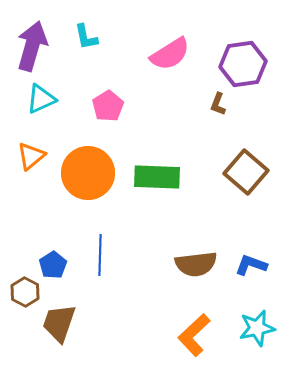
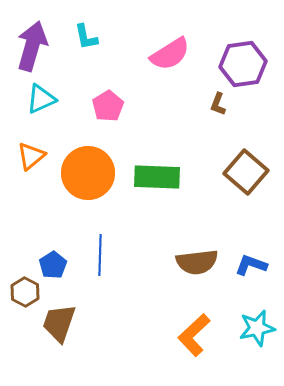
brown semicircle: moved 1 px right, 2 px up
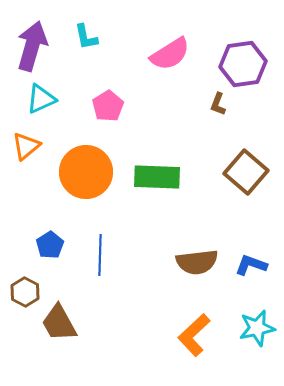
orange triangle: moved 5 px left, 10 px up
orange circle: moved 2 px left, 1 px up
blue pentagon: moved 3 px left, 20 px up
brown trapezoid: rotated 48 degrees counterclockwise
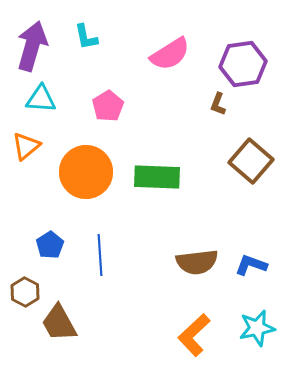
cyan triangle: rotated 28 degrees clockwise
brown square: moved 5 px right, 11 px up
blue line: rotated 6 degrees counterclockwise
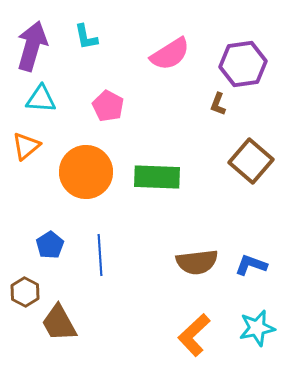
pink pentagon: rotated 12 degrees counterclockwise
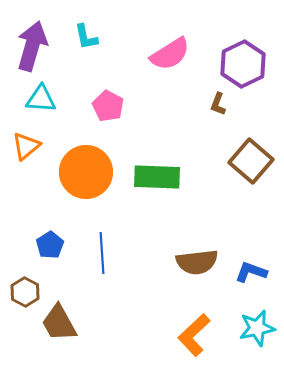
purple hexagon: rotated 18 degrees counterclockwise
blue line: moved 2 px right, 2 px up
blue L-shape: moved 7 px down
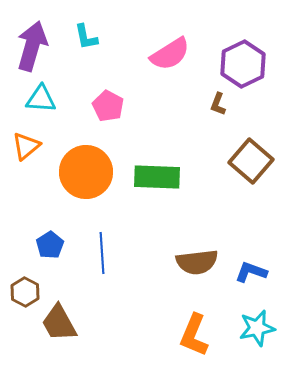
orange L-shape: rotated 24 degrees counterclockwise
